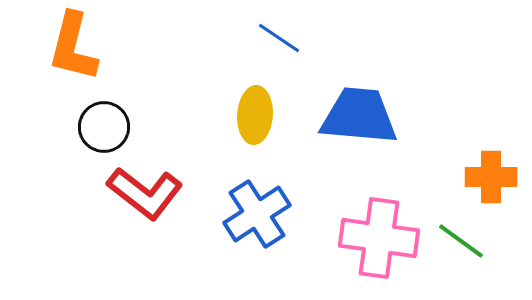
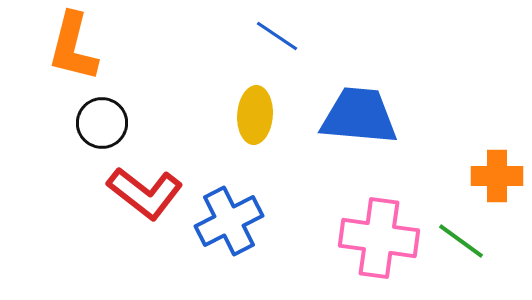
blue line: moved 2 px left, 2 px up
black circle: moved 2 px left, 4 px up
orange cross: moved 6 px right, 1 px up
blue cross: moved 28 px left, 7 px down; rotated 6 degrees clockwise
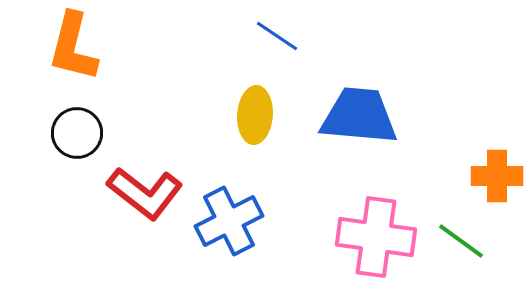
black circle: moved 25 px left, 10 px down
pink cross: moved 3 px left, 1 px up
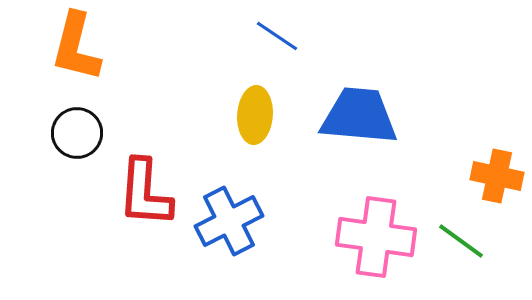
orange L-shape: moved 3 px right
orange cross: rotated 12 degrees clockwise
red L-shape: rotated 56 degrees clockwise
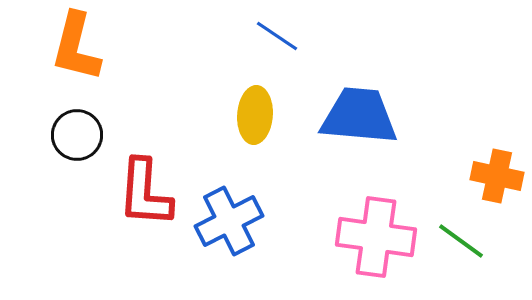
black circle: moved 2 px down
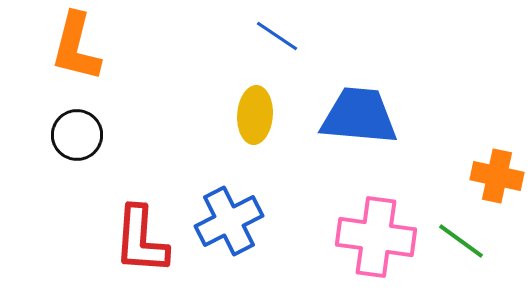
red L-shape: moved 4 px left, 47 px down
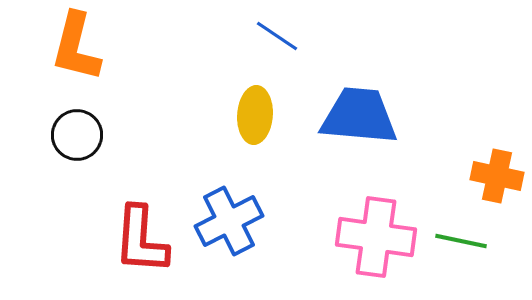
green line: rotated 24 degrees counterclockwise
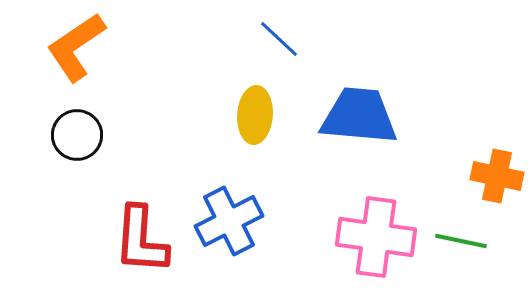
blue line: moved 2 px right, 3 px down; rotated 9 degrees clockwise
orange L-shape: rotated 42 degrees clockwise
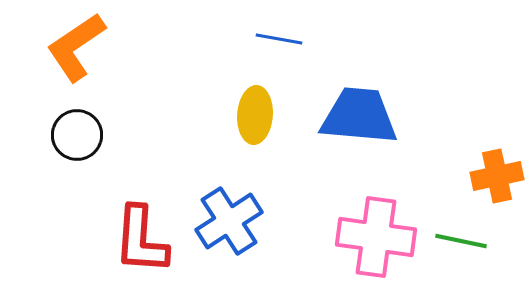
blue line: rotated 33 degrees counterclockwise
orange cross: rotated 24 degrees counterclockwise
blue cross: rotated 6 degrees counterclockwise
